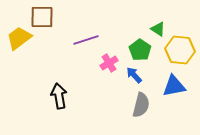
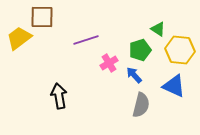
green pentagon: rotated 20 degrees clockwise
blue triangle: rotated 35 degrees clockwise
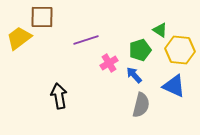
green triangle: moved 2 px right, 1 px down
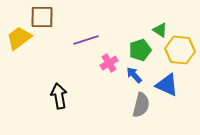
blue triangle: moved 7 px left, 1 px up
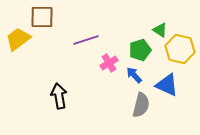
yellow trapezoid: moved 1 px left, 1 px down
yellow hexagon: moved 1 px up; rotated 8 degrees clockwise
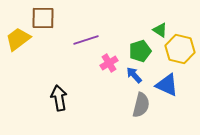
brown square: moved 1 px right, 1 px down
green pentagon: moved 1 px down
black arrow: moved 2 px down
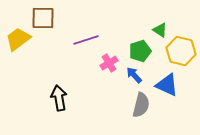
yellow hexagon: moved 1 px right, 2 px down
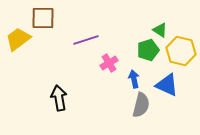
green pentagon: moved 8 px right, 1 px up
blue arrow: moved 4 px down; rotated 30 degrees clockwise
